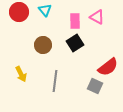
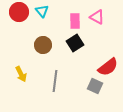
cyan triangle: moved 3 px left, 1 px down
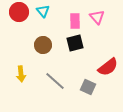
cyan triangle: moved 1 px right
pink triangle: rotated 21 degrees clockwise
black square: rotated 18 degrees clockwise
yellow arrow: rotated 21 degrees clockwise
gray line: rotated 55 degrees counterclockwise
gray square: moved 7 px left, 1 px down
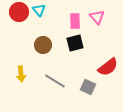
cyan triangle: moved 4 px left, 1 px up
gray line: rotated 10 degrees counterclockwise
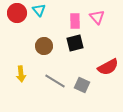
red circle: moved 2 px left, 1 px down
brown circle: moved 1 px right, 1 px down
red semicircle: rotated 10 degrees clockwise
gray square: moved 6 px left, 2 px up
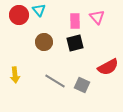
red circle: moved 2 px right, 2 px down
brown circle: moved 4 px up
yellow arrow: moved 6 px left, 1 px down
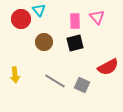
red circle: moved 2 px right, 4 px down
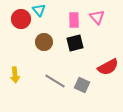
pink rectangle: moved 1 px left, 1 px up
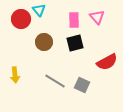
red semicircle: moved 1 px left, 5 px up
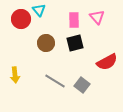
brown circle: moved 2 px right, 1 px down
gray square: rotated 14 degrees clockwise
